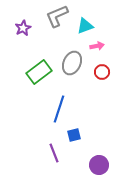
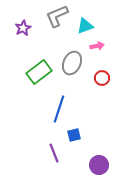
red circle: moved 6 px down
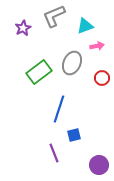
gray L-shape: moved 3 px left
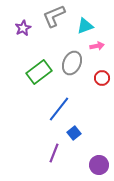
blue line: rotated 20 degrees clockwise
blue square: moved 2 px up; rotated 24 degrees counterclockwise
purple line: rotated 42 degrees clockwise
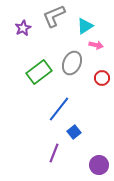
cyan triangle: rotated 12 degrees counterclockwise
pink arrow: moved 1 px left, 1 px up; rotated 24 degrees clockwise
blue square: moved 1 px up
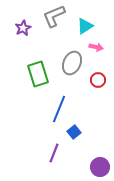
pink arrow: moved 2 px down
green rectangle: moved 1 px left, 2 px down; rotated 70 degrees counterclockwise
red circle: moved 4 px left, 2 px down
blue line: rotated 16 degrees counterclockwise
purple circle: moved 1 px right, 2 px down
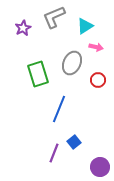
gray L-shape: moved 1 px down
blue square: moved 10 px down
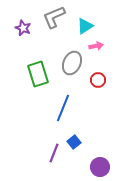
purple star: rotated 21 degrees counterclockwise
pink arrow: moved 1 px up; rotated 24 degrees counterclockwise
blue line: moved 4 px right, 1 px up
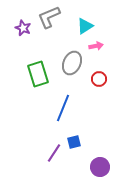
gray L-shape: moved 5 px left
red circle: moved 1 px right, 1 px up
blue square: rotated 24 degrees clockwise
purple line: rotated 12 degrees clockwise
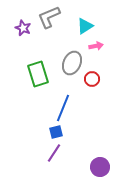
red circle: moved 7 px left
blue square: moved 18 px left, 10 px up
